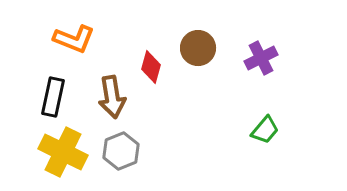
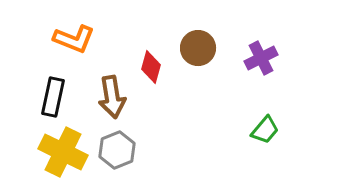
gray hexagon: moved 4 px left, 1 px up
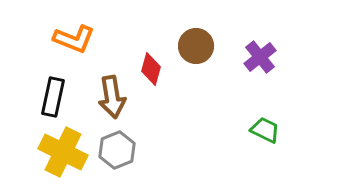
brown circle: moved 2 px left, 2 px up
purple cross: moved 1 px left, 1 px up; rotated 12 degrees counterclockwise
red diamond: moved 2 px down
green trapezoid: rotated 104 degrees counterclockwise
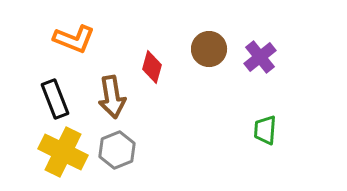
brown circle: moved 13 px right, 3 px down
red diamond: moved 1 px right, 2 px up
black rectangle: moved 2 px right, 2 px down; rotated 33 degrees counterclockwise
green trapezoid: rotated 112 degrees counterclockwise
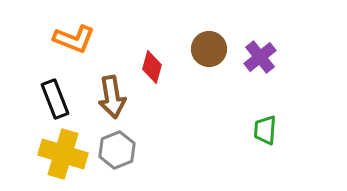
yellow cross: moved 2 px down; rotated 9 degrees counterclockwise
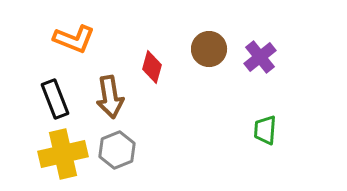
brown arrow: moved 2 px left
yellow cross: rotated 30 degrees counterclockwise
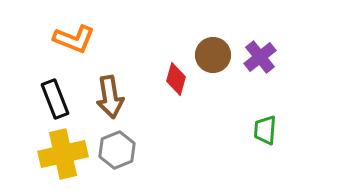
brown circle: moved 4 px right, 6 px down
red diamond: moved 24 px right, 12 px down
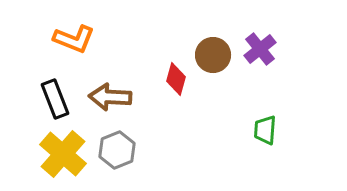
purple cross: moved 8 px up
brown arrow: rotated 102 degrees clockwise
yellow cross: rotated 36 degrees counterclockwise
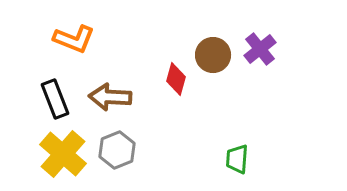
green trapezoid: moved 28 px left, 29 px down
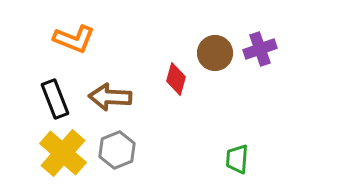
purple cross: rotated 20 degrees clockwise
brown circle: moved 2 px right, 2 px up
yellow cross: moved 1 px up
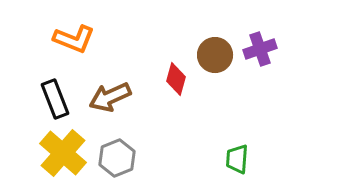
brown circle: moved 2 px down
brown arrow: rotated 27 degrees counterclockwise
gray hexagon: moved 8 px down
